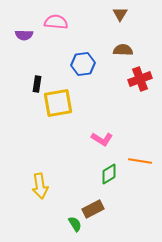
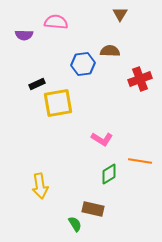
brown semicircle: moved 13 px left, 1 px down
black rectangle: rotated 56 degrees clockwise
brown rectangle: rotated 40 degrees clockwise
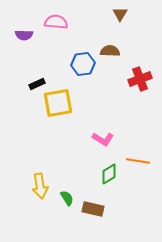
pink L-shape: moved 1 px right
orange line: moved 2 px left
green semicircle: moved 8 px left, 26 px up
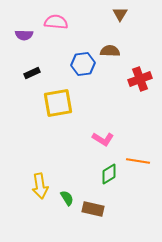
black rectangle: moved 5 px left, 11 px up
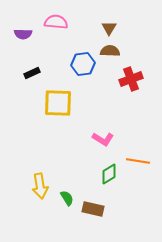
brown triangle: moved 11 px left, 14 px down
purple semicircle: moved 1 px left, 1 px up
red cross: moved 9 px left
yellow square: rotated 12 degrees clockwise
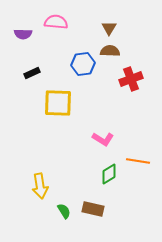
green semicircle: moved 3 px left, 13 px down
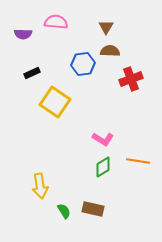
brown triangle: moved 3 px left, 1 px up
yellow square: moved 3 px left, 1 px up; rotated 32 degrees clockwise
green diamond: moved 6 px left, 7 px up
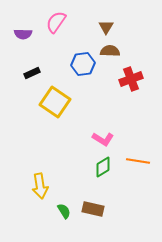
pink semicircle: rotated 60 degrees counterclockwise
